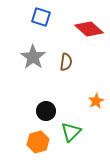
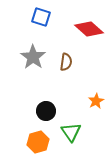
green triangle: rotated 20 degrees counterclockwise
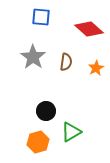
blue square: rotated 12 degrees counterclockwise
orange star: moved 33 px up
green triangle: rotated 35 degrees clockwise
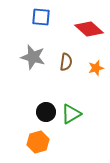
gray star: rotated 20 degrees counterclockwise
orange star: rotated 14 degrees clockwise
black circle: moved 1 px down
green triangle: moved 18 px up
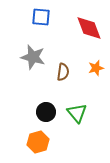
red diamond: moved 1 px up; rotated 28 degrees clockwise
brown semicircle: moved 3 px left, 10 px down
green triangle: moved 6 px right, 1 px up; rotated 40 degrees counterclockwise
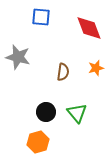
gray star: moved 15 px left
